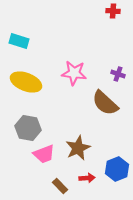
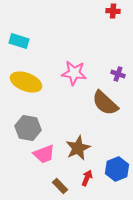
red arrow: rotated 63 degrees counterclockwise
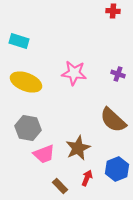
brown semicircle: moved 8 px right, 17 px down
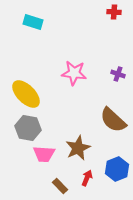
red cross: moved 1 px right, 1 px down
cyan rectangle: moved 14 px right, 19 px up
yellow ellipse: moved 12 px down; rotated 24 degrees clockwise
pink trapezoid: rotated 25 degrees clockwise
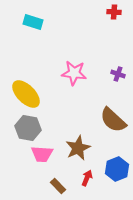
pink trapezoid: moved 2 px left
brown rectangle: moved 2 px left
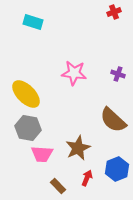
red cross: rotated 24 degrees counterclockwise
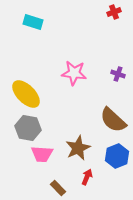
blue hexagon: moved 13 px up
red arrow: moved 1 px up
brown rectangle: moved 2 px down
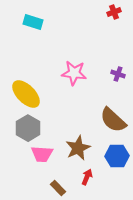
gray hexagon: rotated 20 degrees clockwise
blue hexagon: rotated 20 degrees clockwise
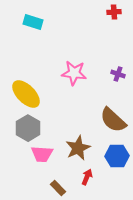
red cross: rotated 16 degrees clockwise
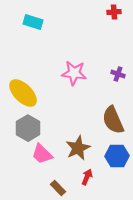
yellow ellipse: moved 3 px left, 1 px up
brown semicircle: rotated 24 degrees clockwise
pink trapezoid: rotated 40 degrees clockwise
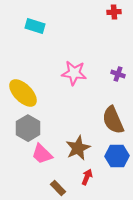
cyan rectangle: moved 2 px right, 4 px down
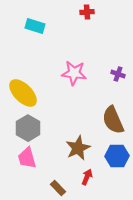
red cross: moved 27 px left
pink trapezoid: moved 15 px left, 4 px down; rotated 30 degrees clockwise
